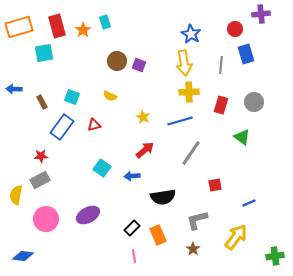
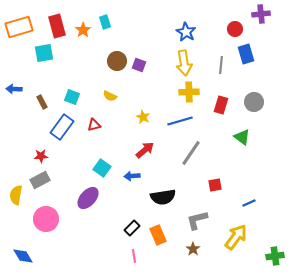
blue star at (191, 34): moved 5 px left, 2 px up
purple ellipse at (88, 215): moved 17 px up; rotated 20 degrees counterclockwise
blue diamond at (23, 256): rotated 50 degrees clockwise
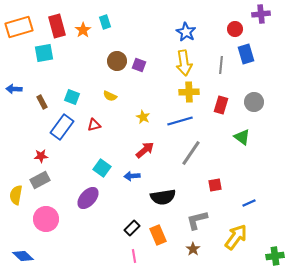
blue diamond at (23, 256): rotated 15 degrees counterclockwise
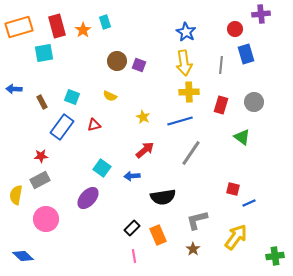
red square at (215, 185): moved 18 px right, 4 px down; rotated 24 degrees clockwise
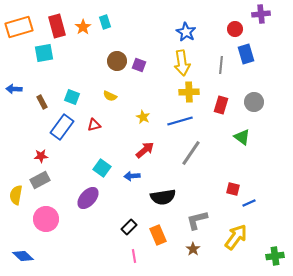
orange star at (83, 30): moved 3 px up
yellow arrow at (184, 63): moved 2 px left
black rectangle at (132, 228): moved 3 px left, 1 px up
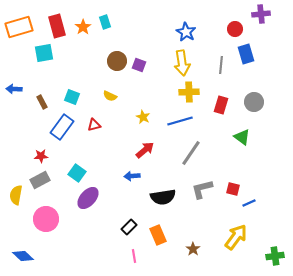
cyan square at (102, 168): moved 25 px left, 5 px down
gray L-shape at (197, 220): moved 5 px right, 31 px up
